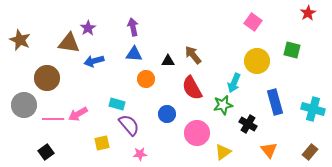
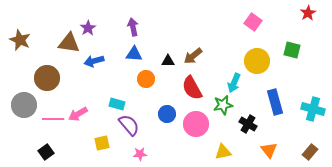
brown arrow: moved 1 px down; rotated 90 degrees counterclockwise
pink circle: moved 1 px left, 9 px up
yellow triangle: rotated 24 degrees clockwise
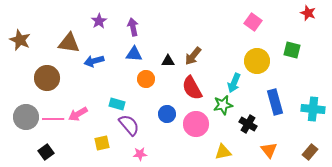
red star: rotated 21 degrees counterclockwise
purple star: moved 11 px right, 7 px up
brown arrow: rotated 12 degrees counterclockwise
gray circle: moved 2 px right, 12 px down
cyan cross: rotated 10 degrees counterclockwise
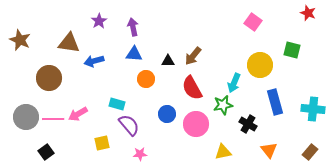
yellow circle: moved 3 px right, 4 px down
brown circle: moved 2 px right
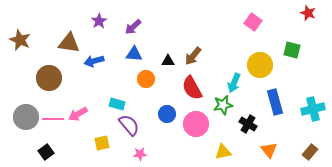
purple arrow: rotated 120 degrees counterclockwise
cyan cross: rotated 20 degrees counterclockwise
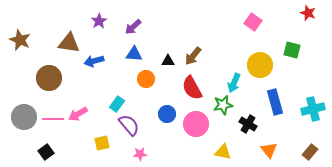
cyan rectangle: rotated 70 degrees counterclockwise
gray circle: moved 2 px left
yellow triangle: rotated 24 degrees clockwise
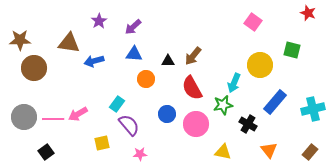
brown star: rotated 25 degrees counterclockwise
brown circle: moved 15 px left, 10 px up
blue rectangle: rotated 55 degrees clockwise
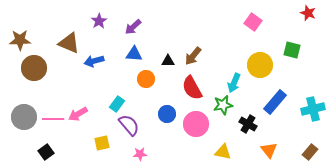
brown triangle: rotated 15 degrees clockwise
